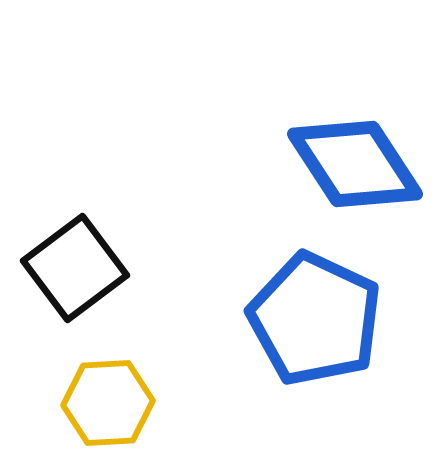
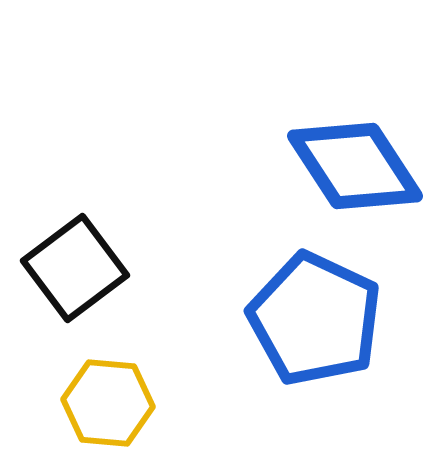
blue diamond: moved 2 px down
yellow hexagon: rotated 8 degrees clockwise
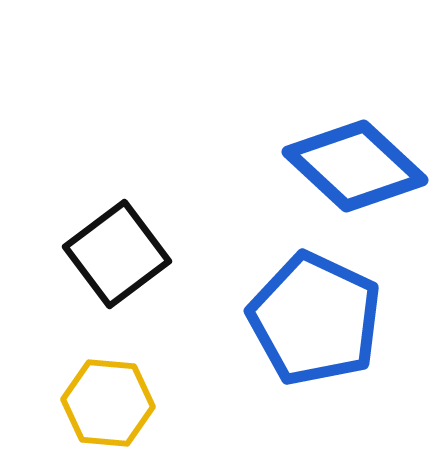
blue diamond: rotated 14 degrees counterclockwise
black square: moved 42 px right, 14 px up
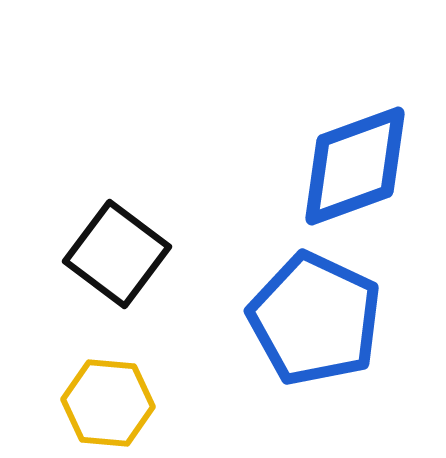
blue diamond: rotated 63 degrees counterclockwise
black square: rotated 16 degrees counterclockwise
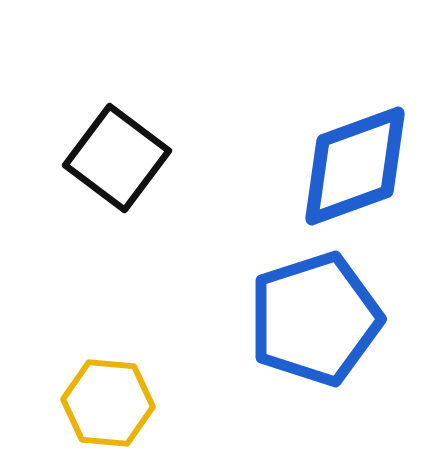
black square: moved 96 px up
blue pentagon: rotated 29 degrees clockwise
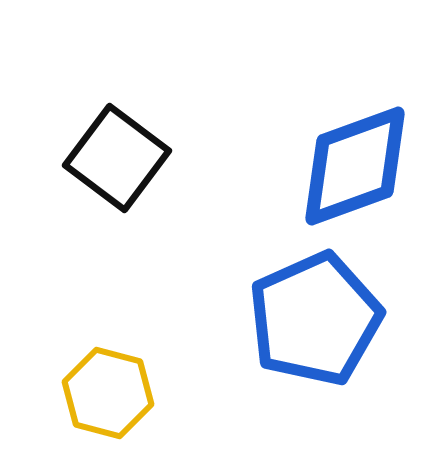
blue pentagon: rotated 6 degrees counterclockwise
yellow hexagon: moved 10 px up; rotated 10 degrees clockwise
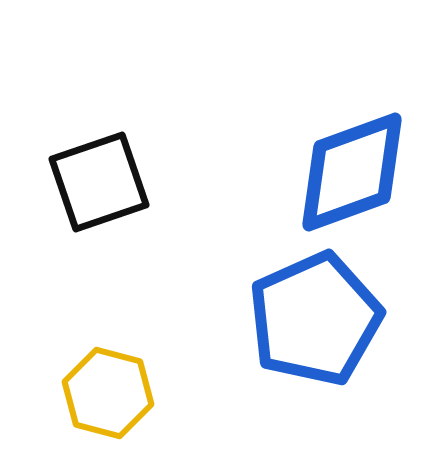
black square: moved 18 px left, 24 px down; rotated 34 degrees clockwise
blue diamond: moved 3 px left, 6 px down
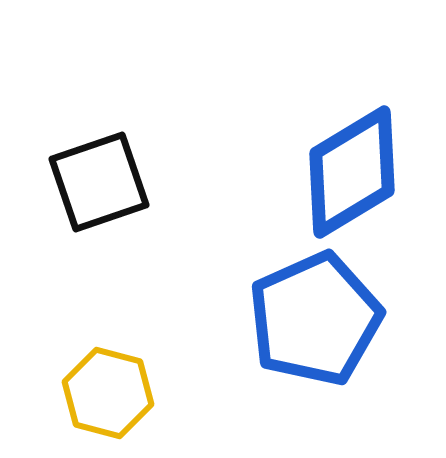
blue diamond: rotated 11 degrees counterclockwise
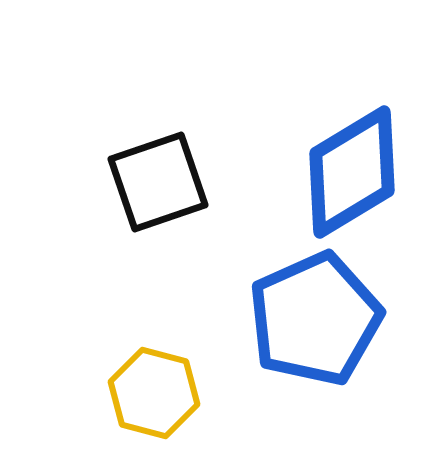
black square: moved 59 px right
yellow hexagon: moved 46 px right
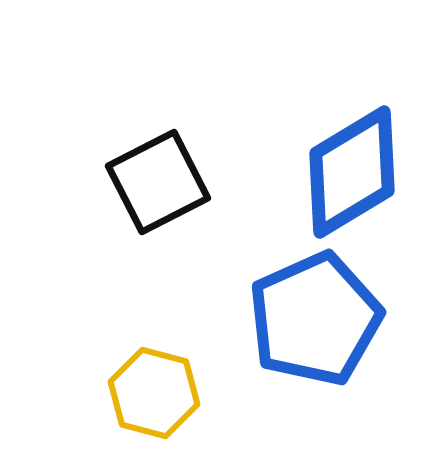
black square: rotated 8 degrees counterclockwise
